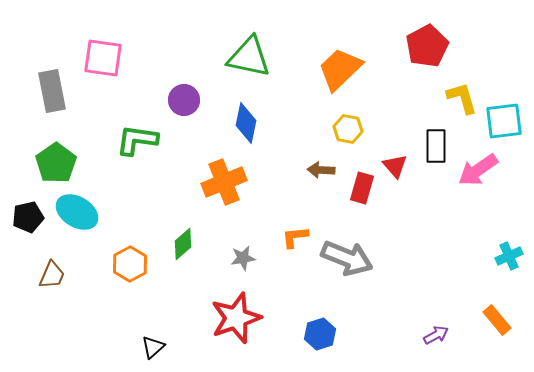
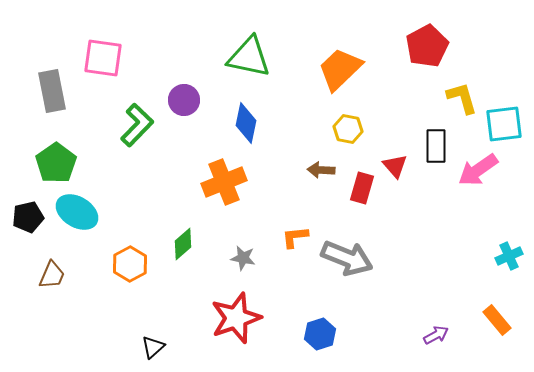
cyan square: moved 3 px down
green L-shape: moved 15 px up; rotated 126 degrees clockwise
gray star: rotated 20 degrees clockwise
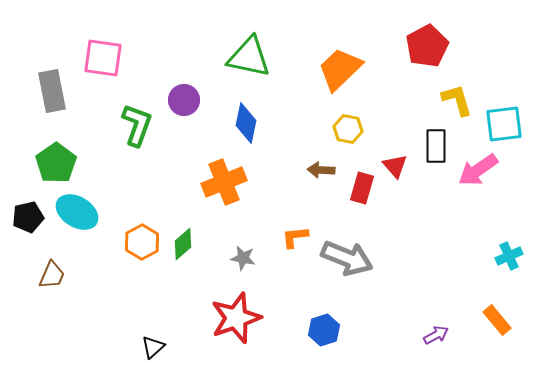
yellow L-shape: moved 5 px left, 2 px down
green L-shape: rotated 24 degrees counterclockwise
orange hexagon: moved 12 px right, 22 px up
blue hexagon: moved 4 px right, 4 px up
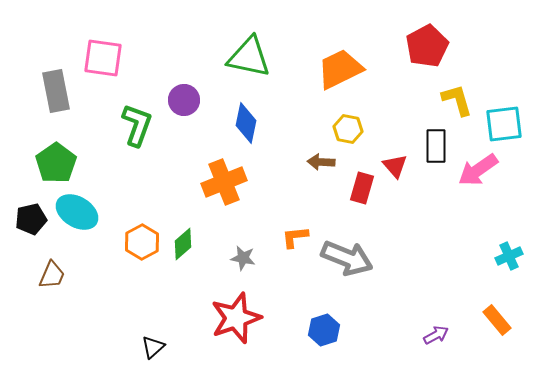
orange trapezoid: rotated 18 degrees clockwise
gray rectangle: moved 4 px right
brown arrow: moved 8 px up
black pentagon: moved 3 px right, 2 px down
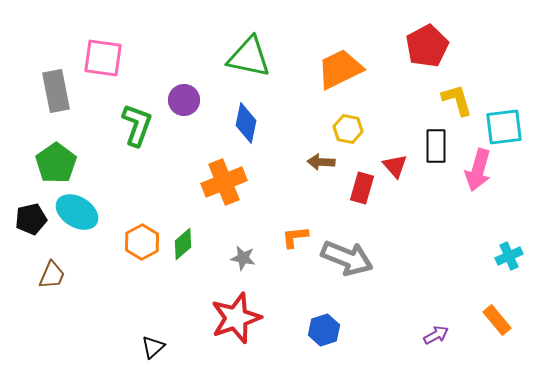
cyan square: moved 3 px down
pink arrow: rotated 39 degrees counterclockwise
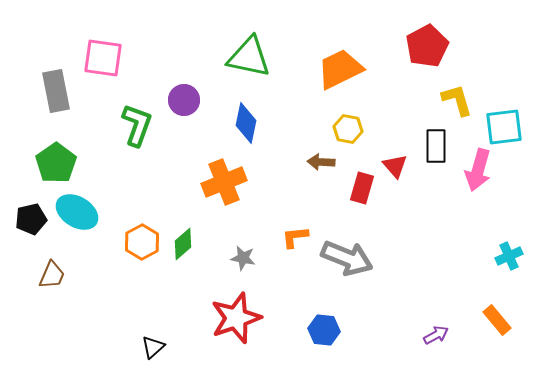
blue hexagon: rotated 24 degrees clockwise
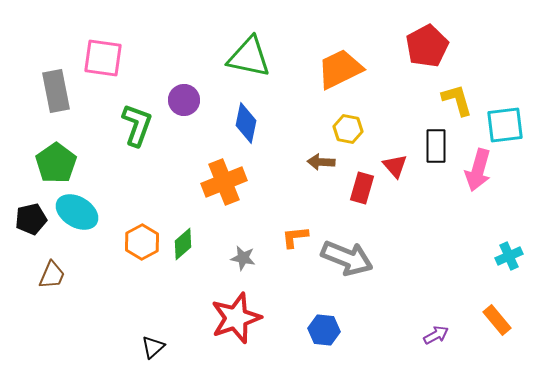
cyan square: moved 1 px right, 2 px up
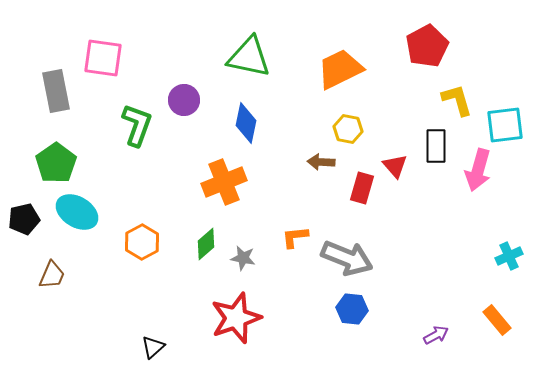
black pentagon: moved 7 px left
green diamond: moved 23 px right
blue hexagon: moved 28 px right, 21 px up
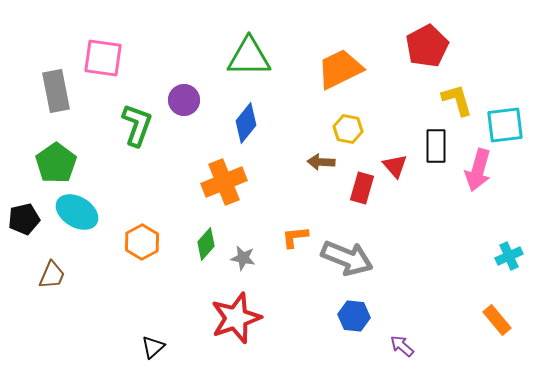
green triangle: rotated 12 degrees counterclockwise
blue diamond: rotated 27 degrees clockwise
green diamond: rotated 8 degrees counterclockwise
blue hexagon: moved 2 px right, 7 px down
purple arrow: moved 34 px left, 11 px down; rotated 110 degrees counterclockwise
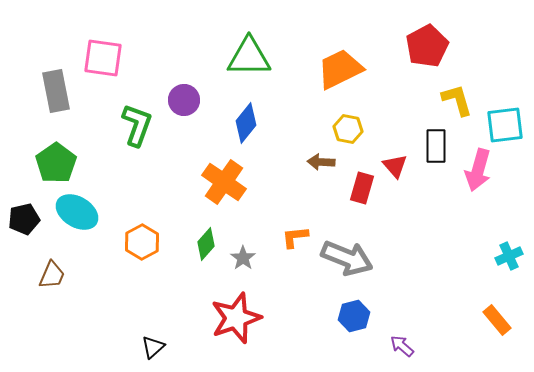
orange cross: rotated 33 degrees counterclockwise
gray star: rotated 25 degrees clockwise
blue hexagon: rotated 20 degrees counterclockwise
